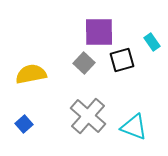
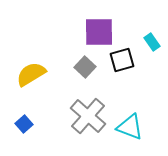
gray square: moved 1 px right, 4 px down
yellow semicircle: rotated 20 degrees counterclockwise
cyan triangle: moved 4 px left
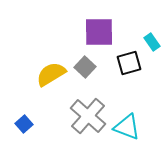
black square: moved 7 px right, 3 px down
yellow semicircle: moved 20 px right
cyan triangle: moved 3 px left
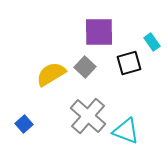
cyan triangle: moved 1 px left, 4 px down
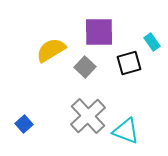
yellow semicircle: moved 24 px up
gray cross: rotated 6 degrees clockwise
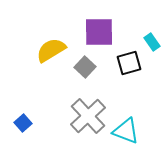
blue square: moved 1 px left, 1 px up
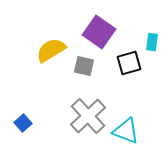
purple square: rotated 36 degrees clockwise
cyan rectangle: rotated 42 degrees clockwise
gray square: moved 1 px left, 1 px up; rotated 30 degrees counterclockwise
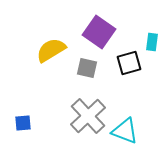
gray square: moved 3 px right, 2 px down
blue square: rotated 36 degrees clockwise
cyan triangle: moved 1 px left
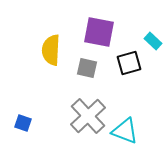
purple square: rotated 24 degrees counterclockwise
cyan rectangle: moved 1 px right, 1 px up; rotated 54 degrees counterclockwise
yellow semicircle: rotated 56 degrees counterclockwise
blue square: rotated 24 degrees clockwise
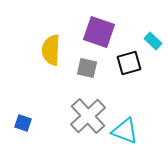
purple square: rotated 8 degrees clockwise
